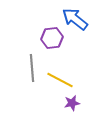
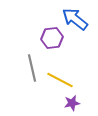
gray line: rotated 8 degrees counterclockwise
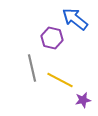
purple hexagon: rotated 20 degrees clockwise
purple star: moved 11 px right, 3 px up
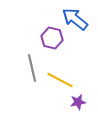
purple star: moved 5 px left, 2 px down
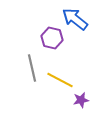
purple star: moved 3 px right, 2 px up
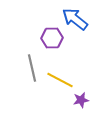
purple hexagon: rotated 15 degrees counterclockwise
